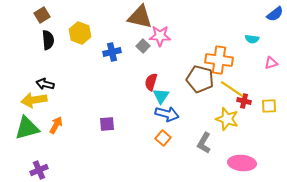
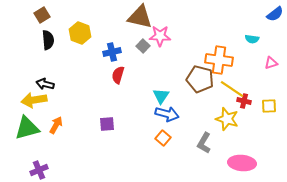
red semicircle: moved 33 px left, 7 px up
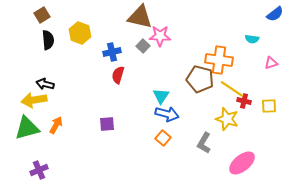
pink ellipse: rotated 44 degrees counterclockwise
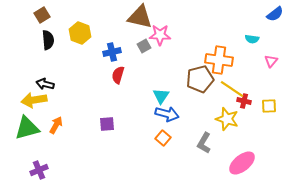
pink star: moved 1 px up
gray square: moved 1 px right; rotated 16 degrees clockwise
pink triangle: moved 2 px up; rotated 32 degrees counterclockwise
brown pentagon: rotated 28 degrees counterclockwise
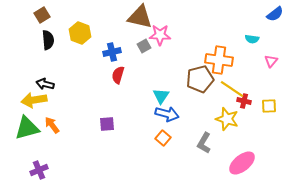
orange arrow: moved 4 px left; rotated 66 degrees counterclockwise
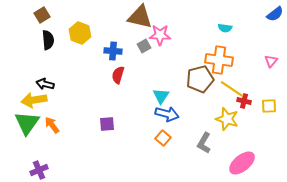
cyan semicircle: moved 27 px left, 11 px up
blue cross: moved 1 px right, 1 px up; rotated 18 degrees clockwise
green triangle: moved 5 px up; rotated 40 degrees counterclockwise
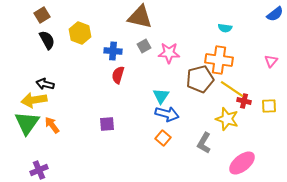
pink star: moved 9 px right, 18 px down
black semicircle: moved 1 px left; rotated 24 degrees counterclockwise
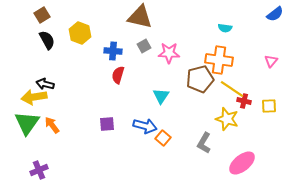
yellow arrow: moved 3 px up
blue arrow: moved 22 px left, 12 px down
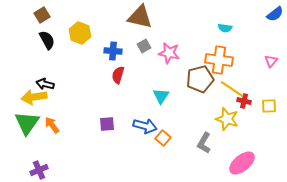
pink star: rotated 10 degrees clockwise
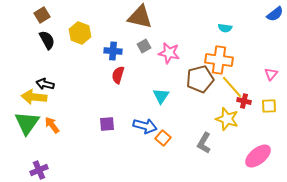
pink triangle: moved 13 px down
yellow line: moved 2 px up; rotated 15 degrees clockwise
yellow arrow: rotated 15 degrees clockwise
pink ellipse: moved 16 px right, 7 px up
